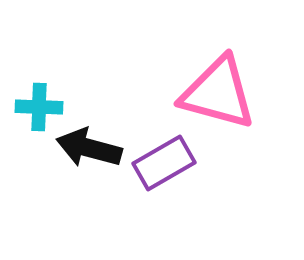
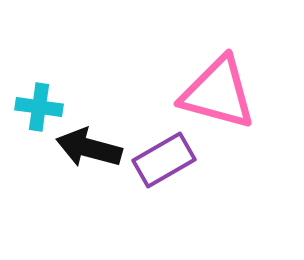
cyan cross: rotated 6 degrees clockwise
purple rectangle: moved 3 px up
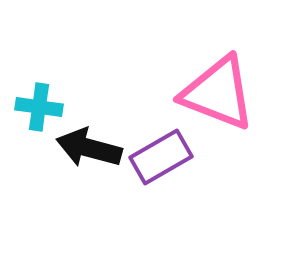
pink triangle: rotated 6 degrees clockwise
purple rectangle: moved 3 px left, 3 px up
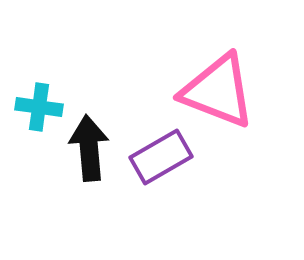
pink triangle: moved 2 px up
black arrow: rotated 70 degrees clockwise
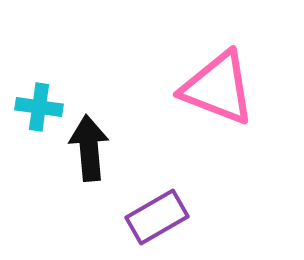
pink triangle: moved 3 px up
purple rectangle: moved 4 px left, 60 px down
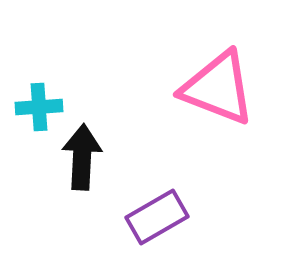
cyan cross: rotated 12 degrees counterclockwise
black arrow: moved 7 px left, 9 px down; rotated 8 degrees clockwise
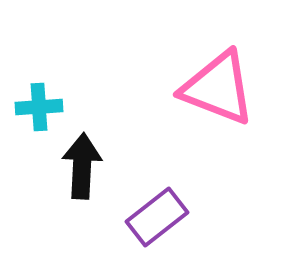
black arrow: moved 9 px down
purple rectangle: rotated 8 degrees counterclockwise
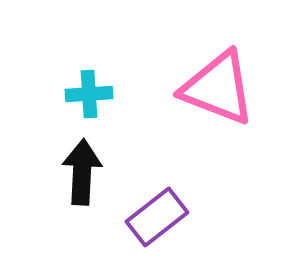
cyan cross: moved 50 px right, 13 px up
black arrow: moved 6 px down
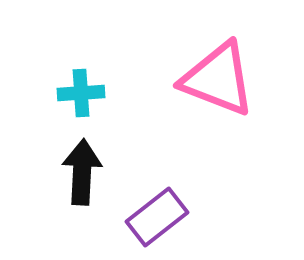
pink triangle: moved 9 px up
cyan cross: moved 8 px left, 1 px up
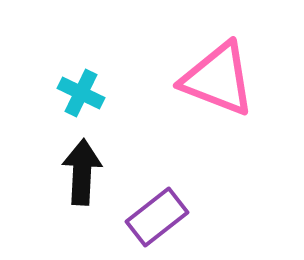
cyan cross: rotated 30 degrees clockwise
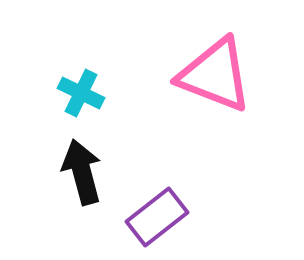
pink triangle: moved 3 px left, 4 px up
black arrow: rotated 18 degrees counterclockwise
